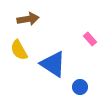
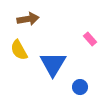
blue triangle: rotated 28 degrees clockwise
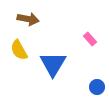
brown arrow: rotated 20 degrees clockwise
blue circle: moved 17 px right
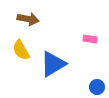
pink rectangle: rotated 40 degrees counterclockwise
yellow semicircle: moved 2 px right
blue triangle: rotated 28 degrees clockwise
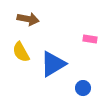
yellow semicircle: moved 2 px down
blue circle: moved 14 px left, 1 px down
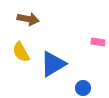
pink rectangle: moved 8 px right, 3 px down
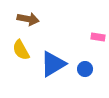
pink rectangle: moved 5 px up
yellow semicircle: moved 2 px up
blue circle: moved 2 px right, 19 px up
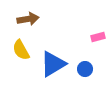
brown arrow: rotated 20 degrees counterclockwise
pink rectangle: rotated 24 degrees counterclockwise
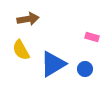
pink rectangle: moved 6 px left; rotated 32 degrees clockwise
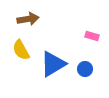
pink rectangle: moved 1 px up
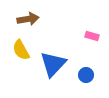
blue triangle: rotated 16 degrees counterclockwise
blue circle: moved 1 px right, 6 px down
